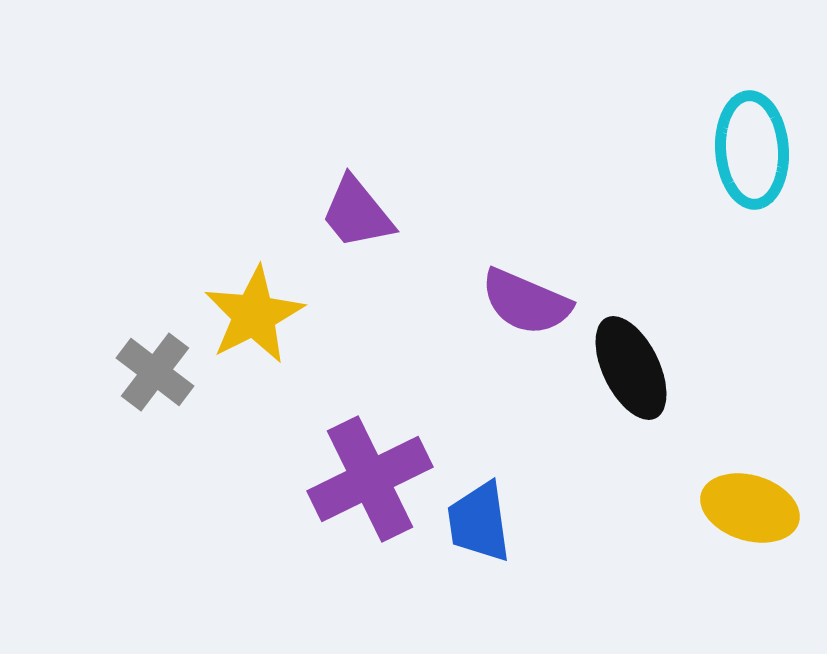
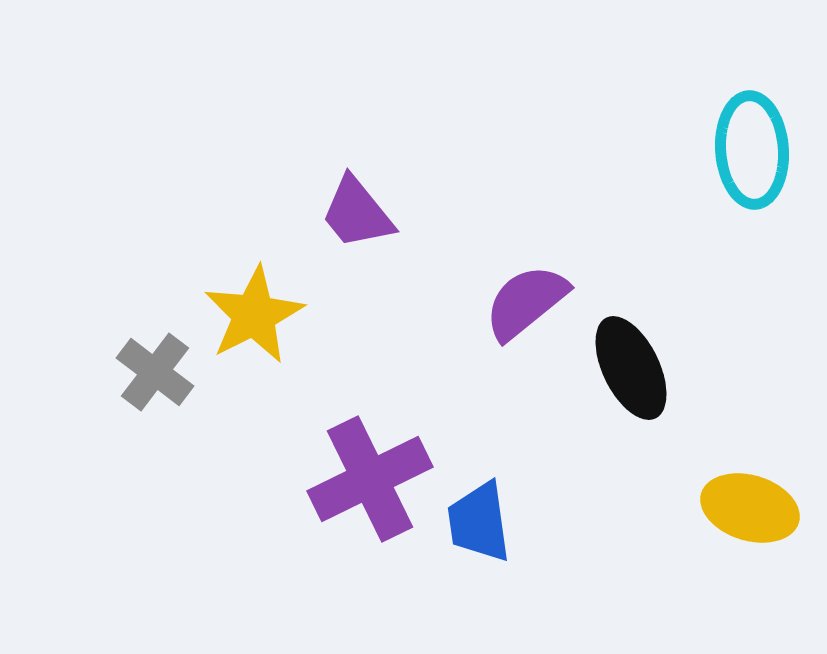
purple semicircle: rotated 118 degrees clockwise
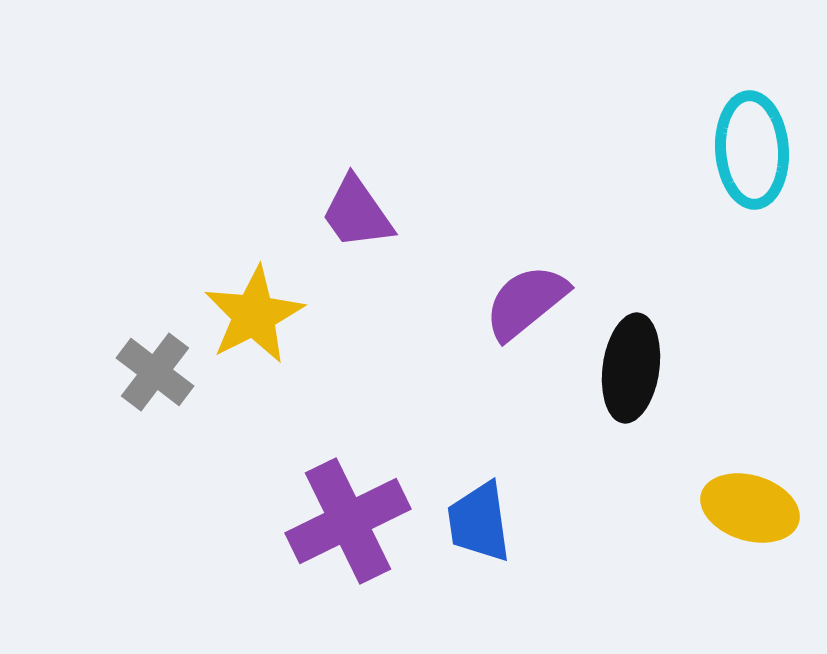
purple trapezoid: rotated 4 degrees clockwise
black ellipse: rotated 34 degrees clockwise
purple cross: moved 22 px left, 42 px down
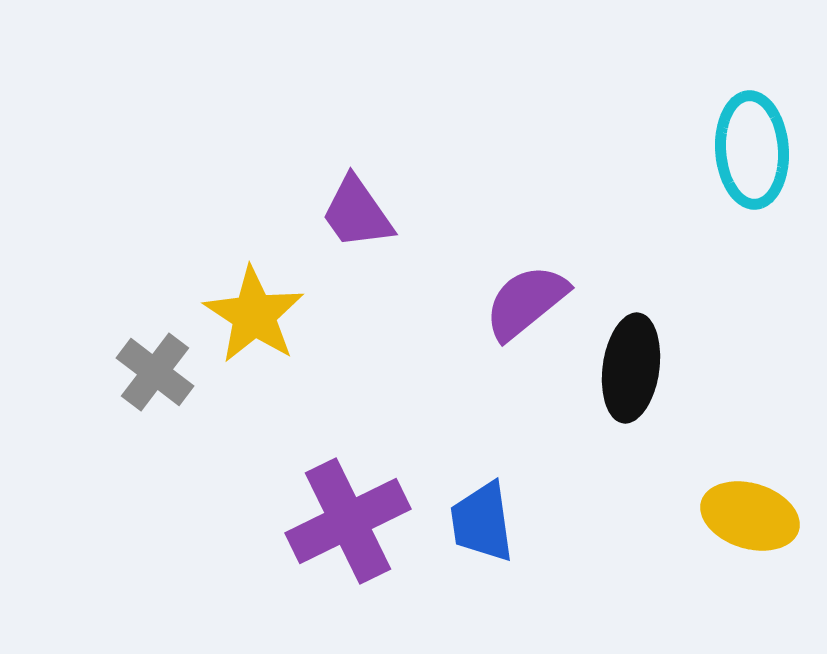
yellow star: rotated 12 degrees counterclockwise
yellow ellipse: moved 8 px down
blue trapezoid: moved 3 px right
